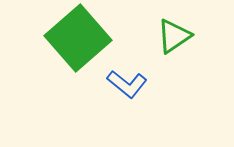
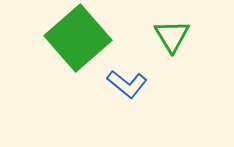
green triangle: moved 2 px left; rotated 27 degrees counterclockwise
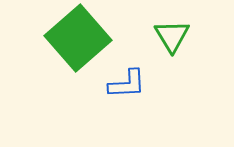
blue L-shape: rotated 42 degrees counterclockwise
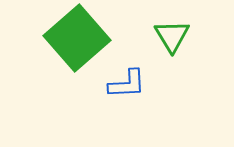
green square: moved 1 px left
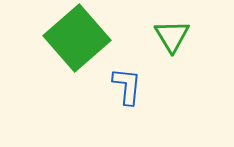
blue L-shape: moved 2 px down; rotated 81 degrees counterclockwise
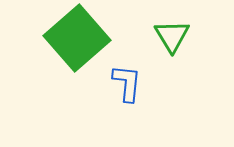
blue L-shape: moved 3 px up
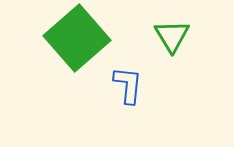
blue L-shape: moved 1 px right, 2 px down
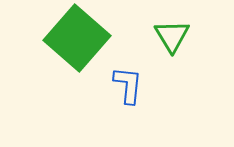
green square: rotated 8 degrees counterclockwise
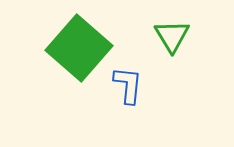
green square: moved 2 px right, 10 px down
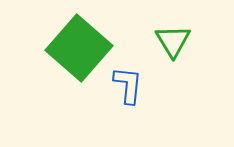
green triangle: moved 1 px right, 5 px down
